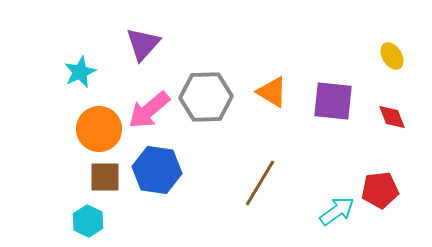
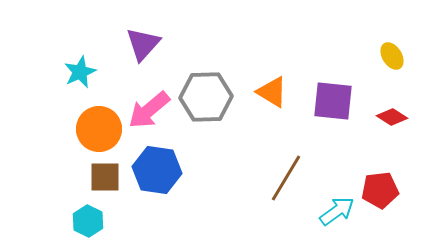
red diamond: rotated 36 degrees counterclockwise
brown line: moved 26 px right, 5 px up
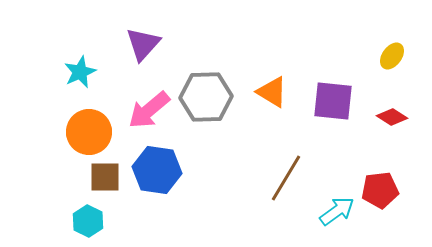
yellow ellipse: rotated 68 degrees clockwise
orange circle: moved 10 px left, 3 px down
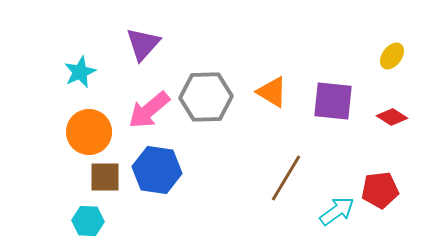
cyan hexagon: rotated 24 degrees counterclockwise
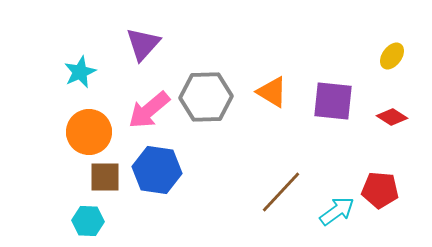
brown line: moved 5 px left, 14 px down; rotated 12 degrees clockwise
red pentagon: rotated 12 degrees clockwise
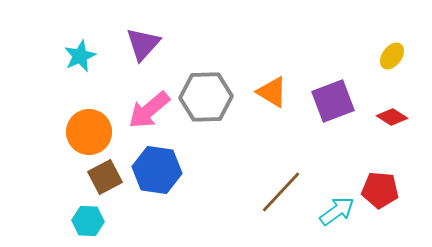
cyan star: moved 16 px up
purple square: rotated 27 degrees counterclockwise
brown square: rotated 28 degrees counterclockwise
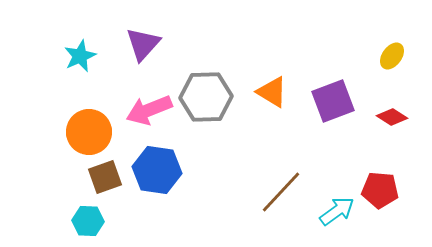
pink arrow: rotated 18 degrees clockwise
brown square: rotated 8 degrees clockwise
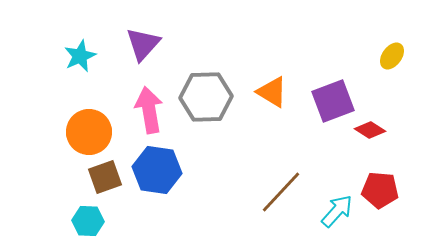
pink arrow: rotated 102 degrees clockwise
red diamond: moved 22 px left, 13 px down
cyan arrow: rotated 12 degrees counterclockwise
